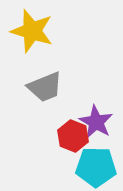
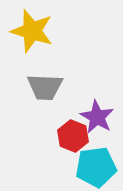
gray trapezoid: rotated 24 degrees clockwise
purple star: moved 1 px right, 5 px up
cyan pentagon: rotated 9 degrees counterclockwise
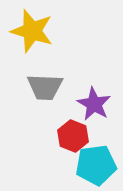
purple star: moved 3 px left, 13 px up
cyan pentagon: moved 2 px up
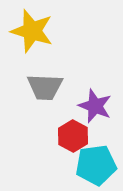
purple star: moved 1 px right, 2 px down; rotated 8 degrees counterclockwise
red hexagon: rotated 8 degrees clockwise
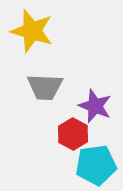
red hexagon: moved 2 px up
